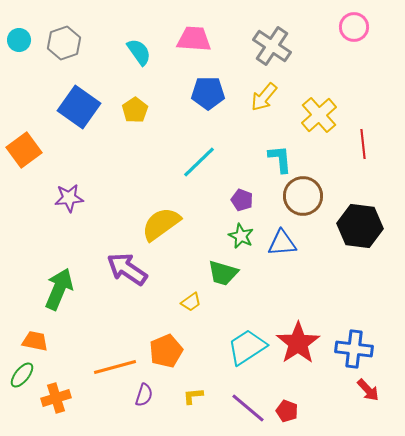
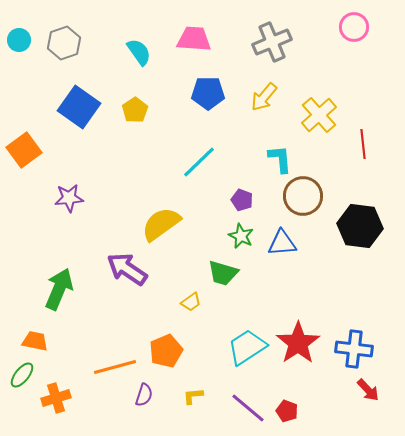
gray cross: moved 4 px up; rotated 33 degrees clockwise
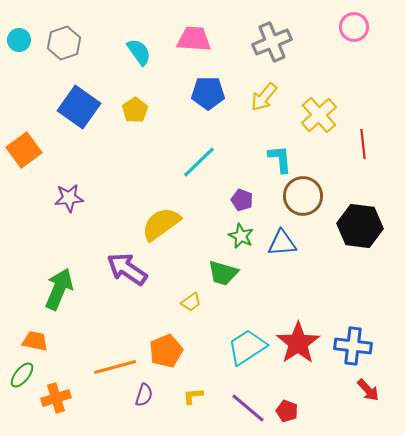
blue cross: moved 1 px left, 3 px up
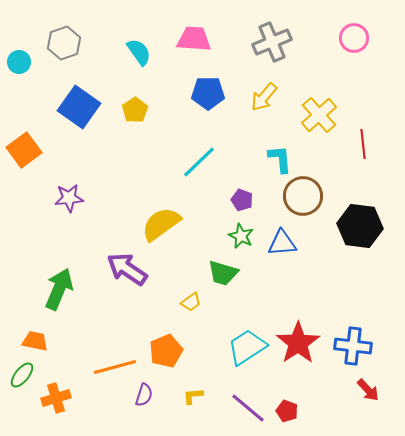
pink circle: moved 11 px down
cyan circle: moved 22 px down
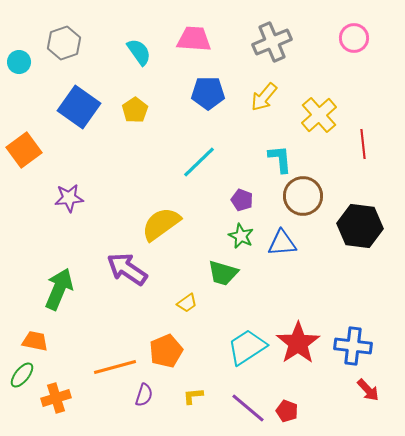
yellow trapezoid: moved 4 px left, 1 px down
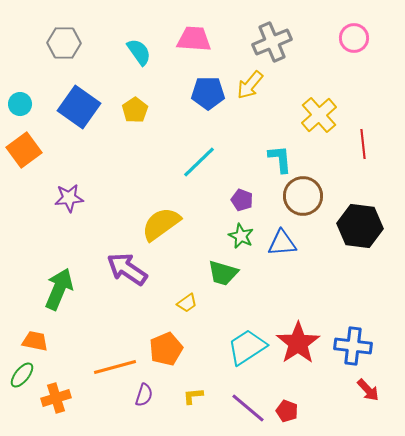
gray hexagon: rotated 20 degrees clockwise
cyan circle: moved 1 px right, 42 px down
yellow arrow: moved 14 px left, 12 px up
orange pentagon: moved 2 px up
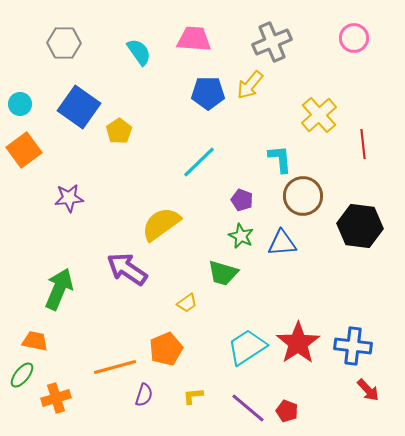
yellow pentagon: moved 16 px left, 21 px down
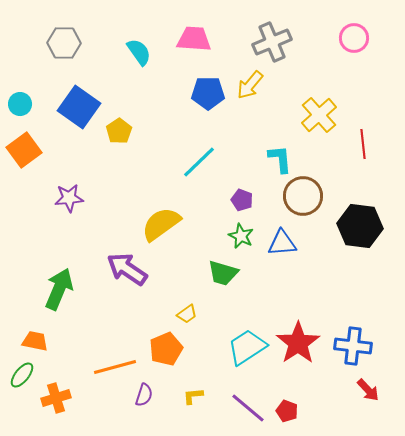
yellow trapezoid: moved 11 px down
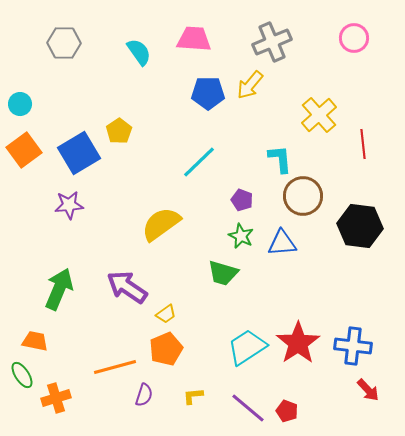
blue square: moved 46 px down; rotated 24 degrees clockwise
purple star: moved 7 px down
purple arrow: moved 18 px down
yellow trapezoid: moved 21 px left
green ellipse: rotated 72 degrees counterclockwise
